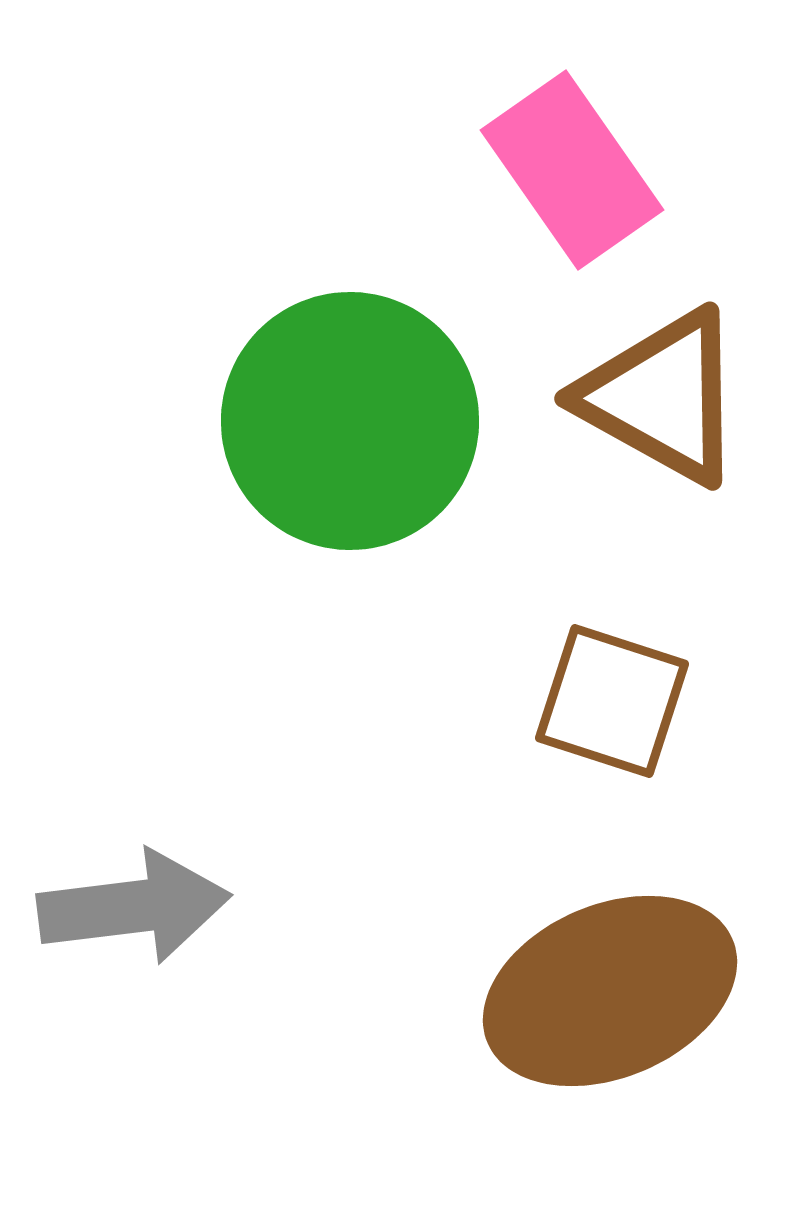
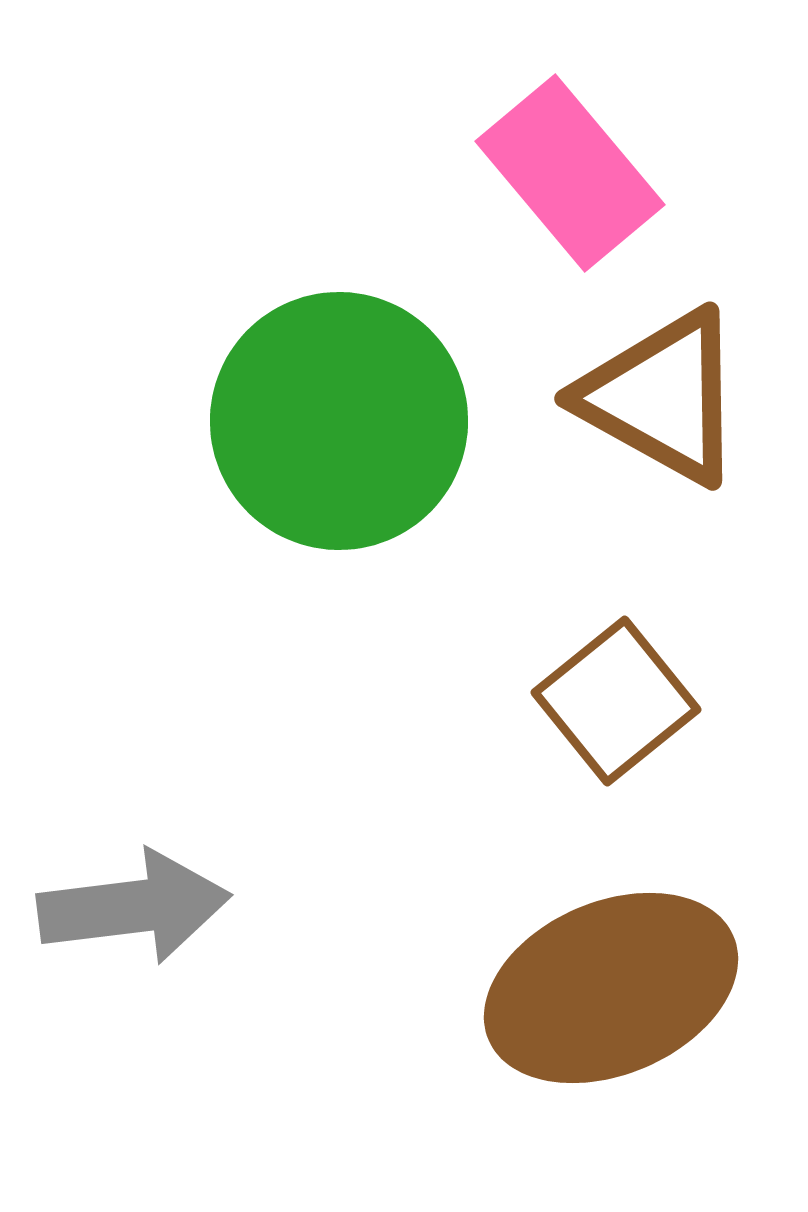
pink rectangle: moved 2 px left, 3 px down; rotated 5 degrees counterclockwise
green circle: moved 11 px left
brown square: moved 4 px right; rotated 33 degrees clockwise
brown ellipse: moved 1 px right, 3 px up
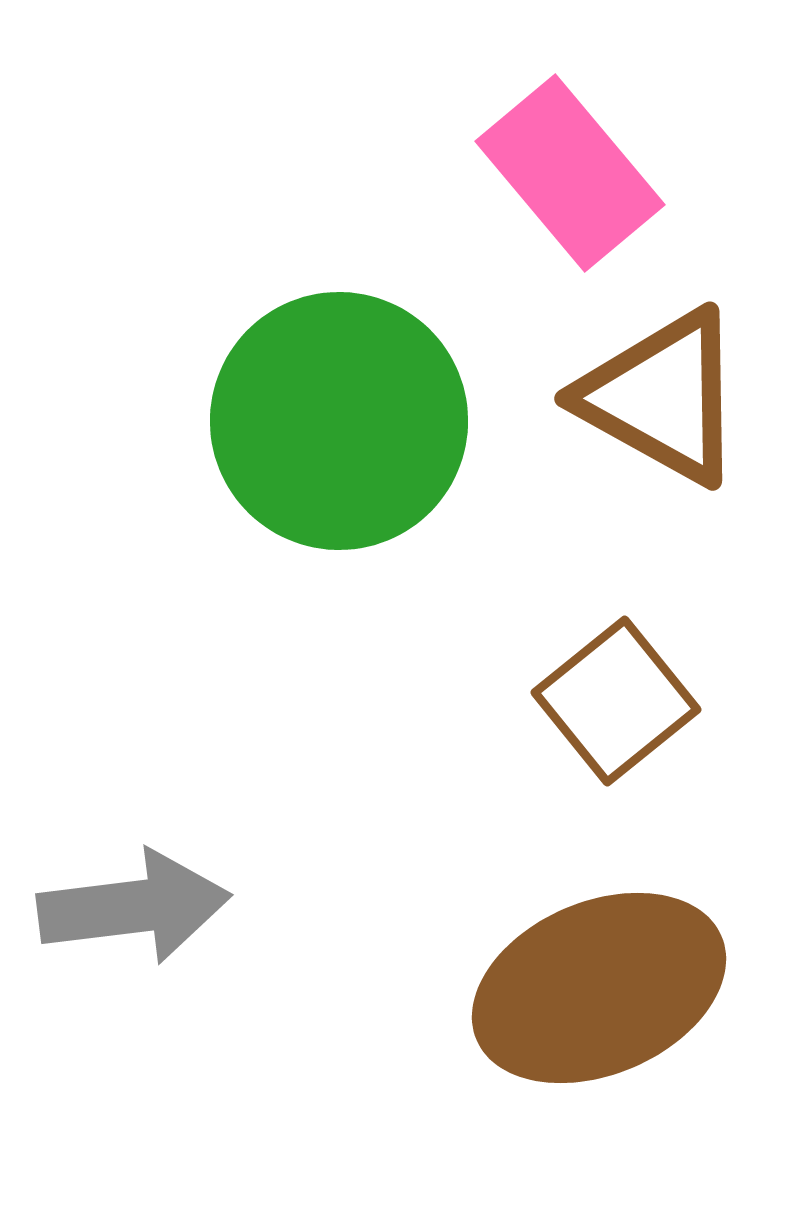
brown ellipse: moved 12 px left
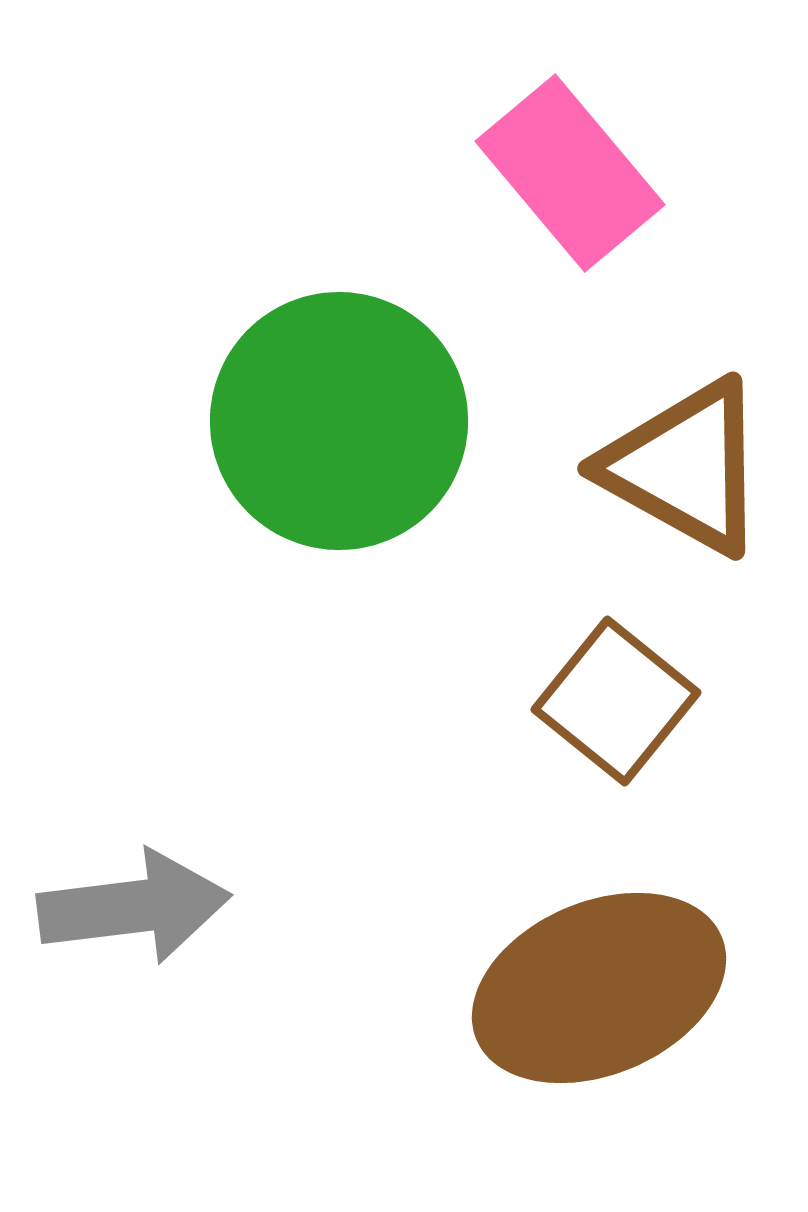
brown triangle: moved 23 px right, 70 px down
brown square: rotated 12 degrees counterclockwise
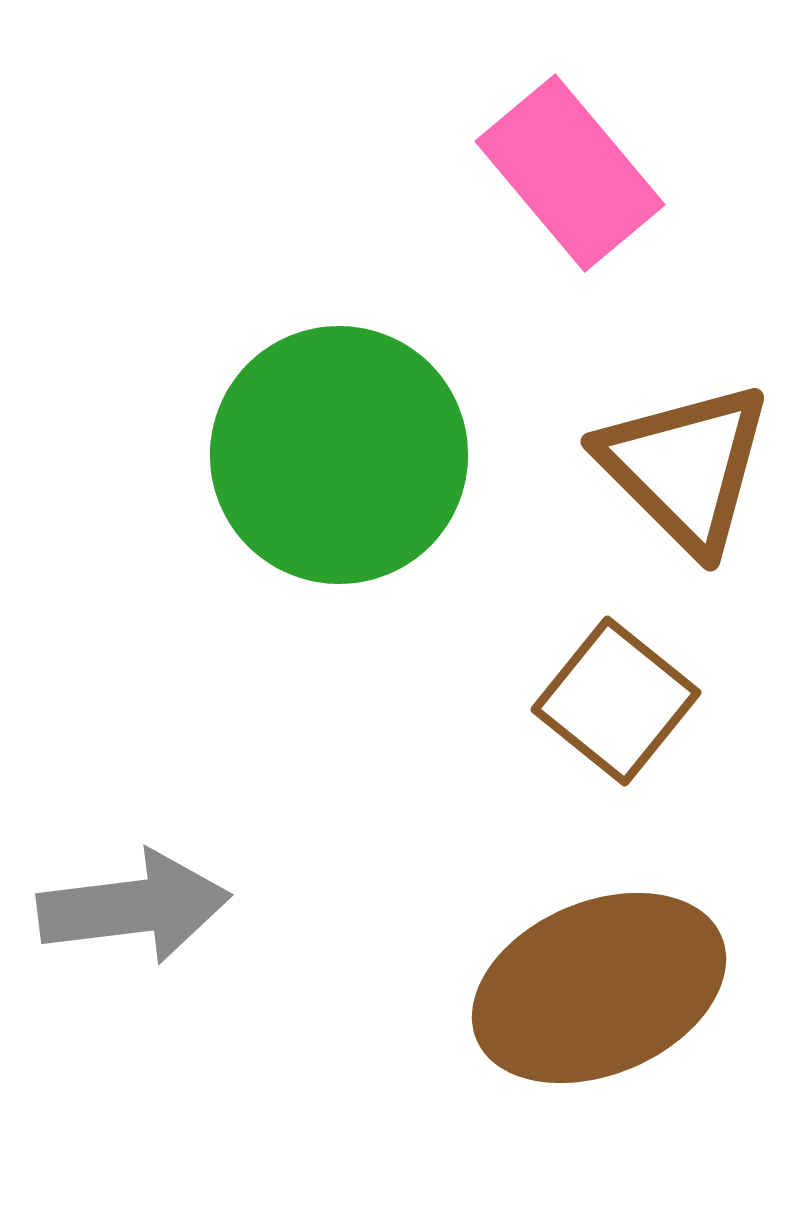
green circle: moved 34 px down
brown triangle: rotated 16 degrees clockwise
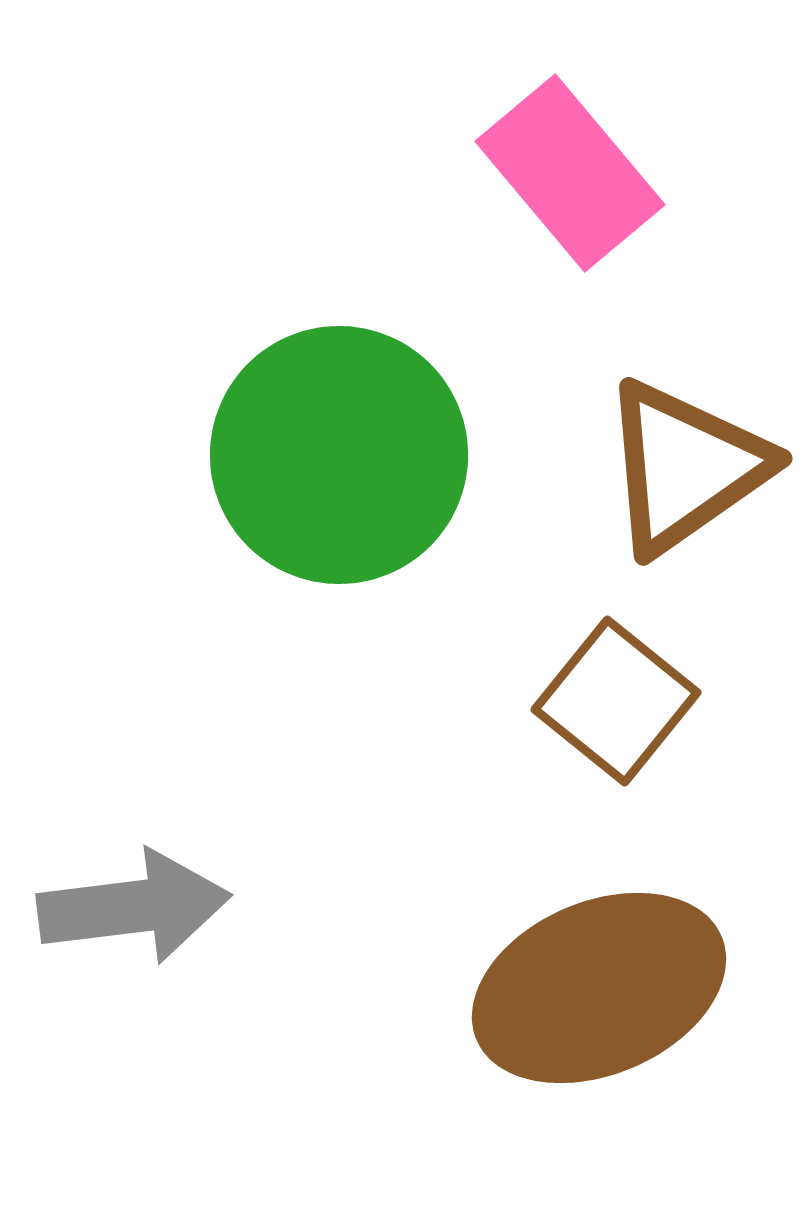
brown triangle: rotated 40 degrees clockwise
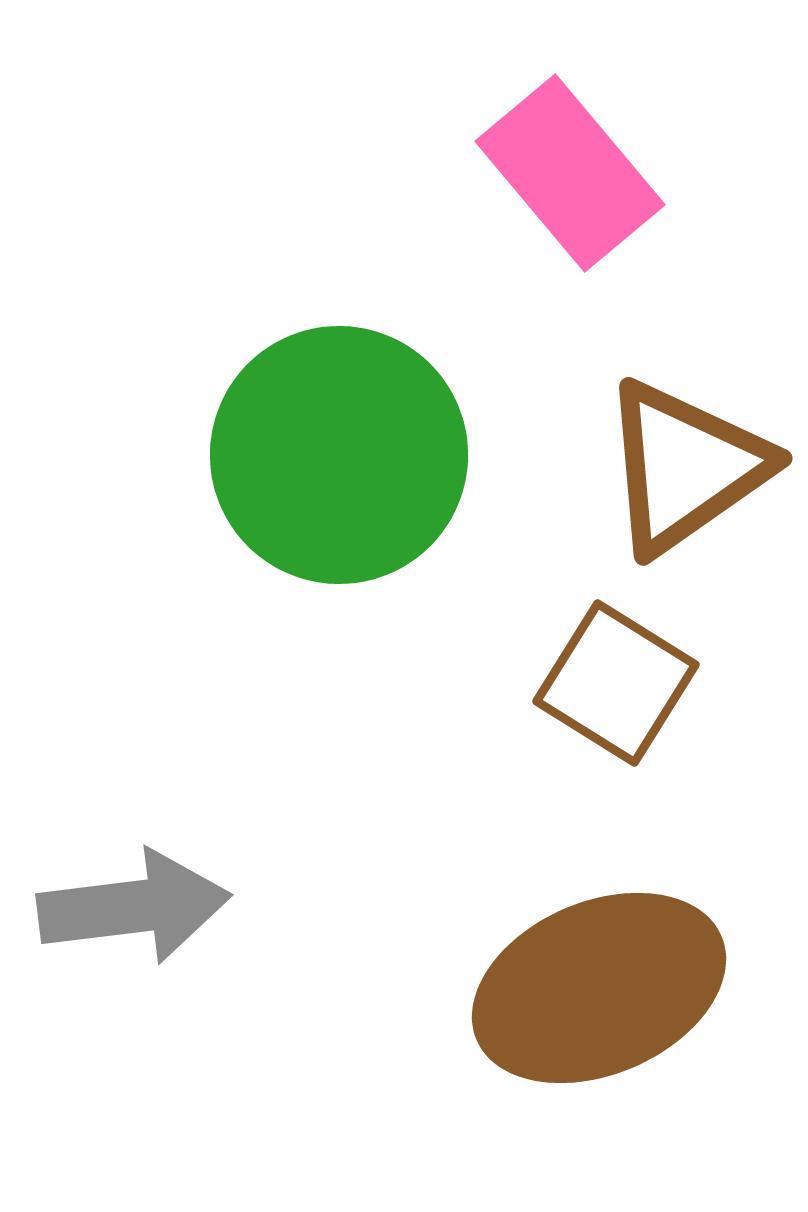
brown square: moved 18 px up; rotated 7 degrees counterclockwise
